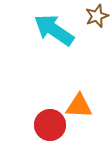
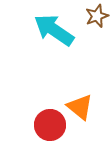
orange triangle: moved 1 px right, 1 px down; rotated 36 degrees clockwise
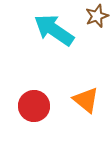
orange triangle: moved 6 px right, 7 px up
red circle: moved 16 px left, 19 px up
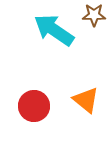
brown star: moved 3 px left, 1 px up; rotated 20 degrees clockwise
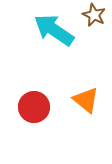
brown star: rotated 25 degrees clockwise
red circle: moved 1 px down
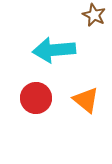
cyan arrow: moved 20 px down; rotated 39 degrees counterclockwise
red circle: moved 2 px right, 9 px up
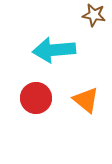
brown star: rotated 15 degrees counterclockwise
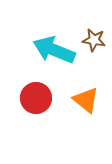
brown star: moved 25 px down
cyan arrow: rotated 27 degrees clockwise
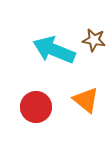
red circle: moved 9 px down
